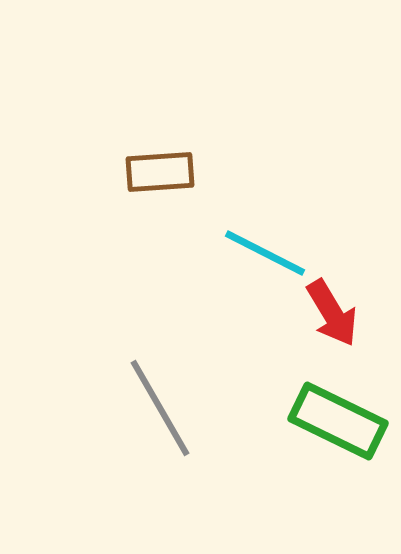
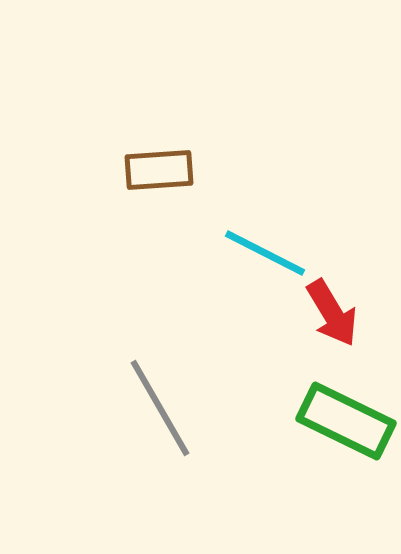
brown rectangle: moved 1 px left, 2 px up
green rectangle: moved 8 px right
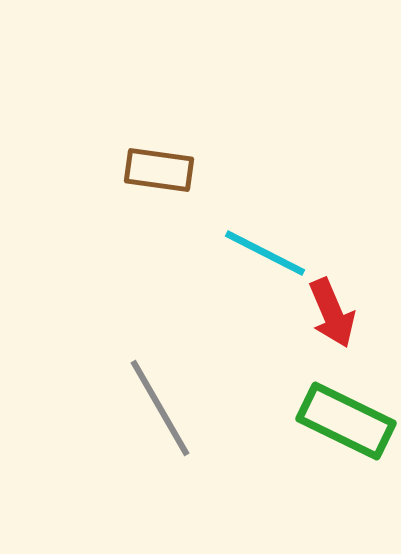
brown rectangle: rotated 12 degrees clockwise
red arrow: rotated 8 degrees clockwise
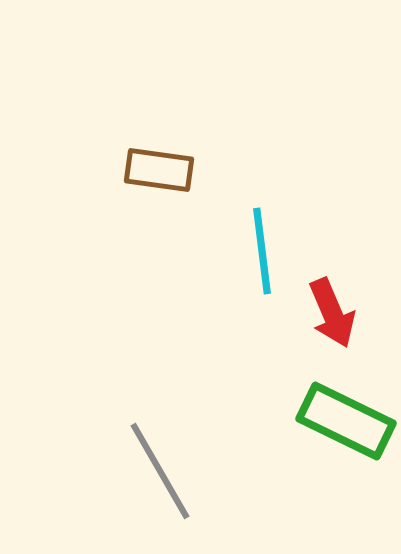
cyan line: moved 3 px left, 2 px up; rotated 56 degrees clockwise
gray line: moved 63 px down
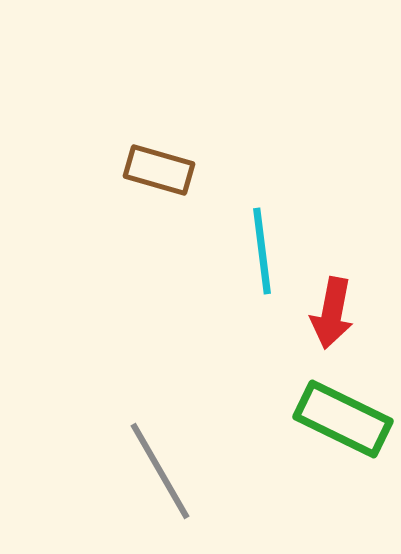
brown rectangle: rotated 8 degrees clockwise
red arrow: rotated 34 degrees clockwise
green rectangle: moved 3 px left, 2 px up
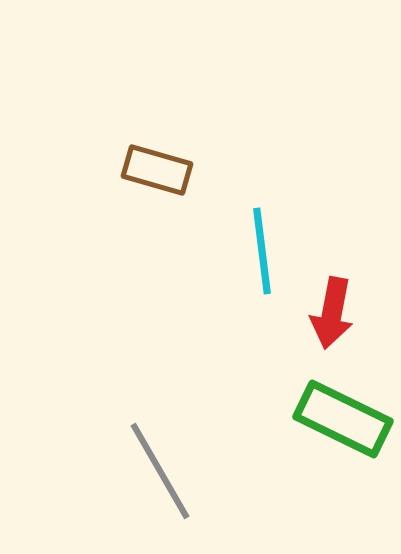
brown rectangle: moved 2 px left
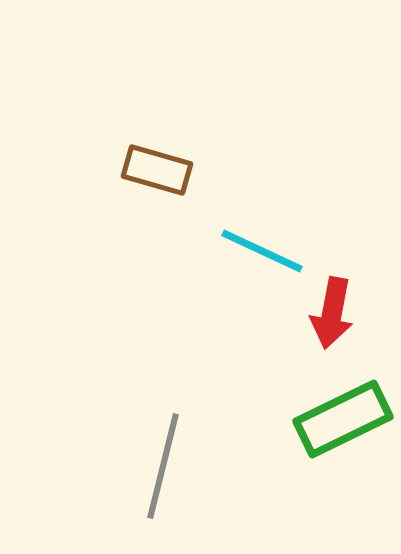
cyan line: rotated 58 degrees counterclockwise
green rectangle: rotated 52 degrees counterclockwise
gray line: moved 3 px right, 5 px up; rotated 44 degrees clockwise
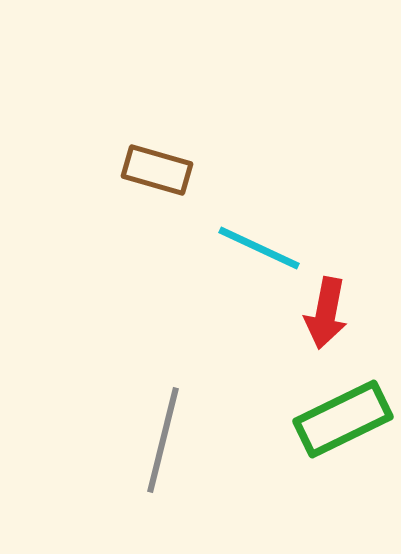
cyan line: moved 3 px left, 3 px up
red arrow: moved 6 px left
gray line: moved 26 px up
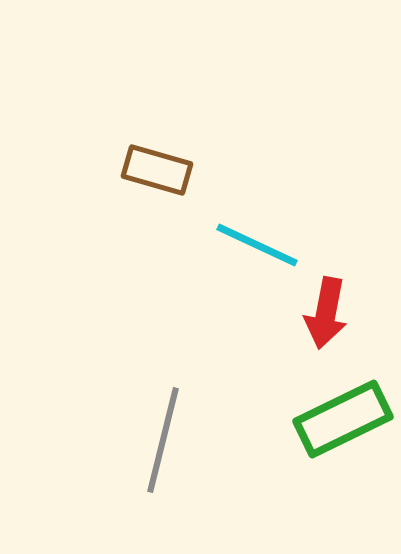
cyan line: moved 2 px left, 3 px up
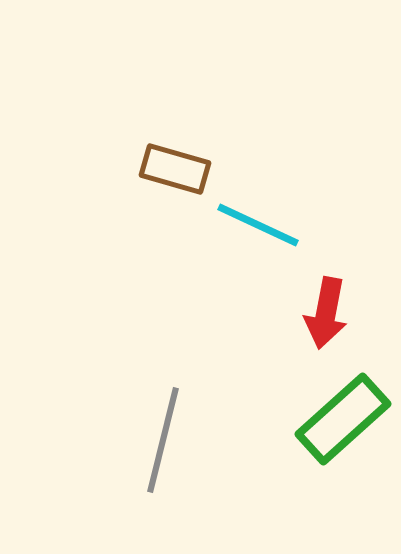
brown rectangle: moved 18 px right, 1 px up
cyan line: moved 1 px right, 20 px up
green rectangle: rotated 16 degrees counterclockwise
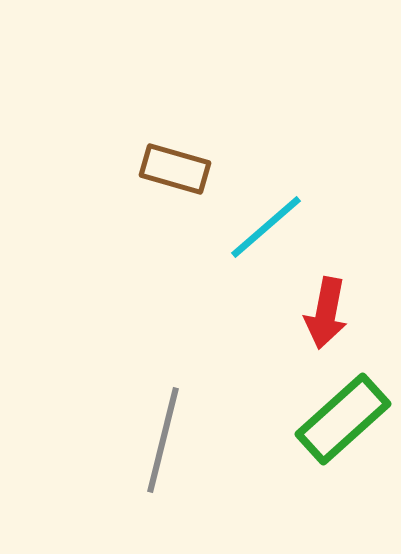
cyan line: moved 8 px right, 2 px down; rotated 66 degrees counterclockwise
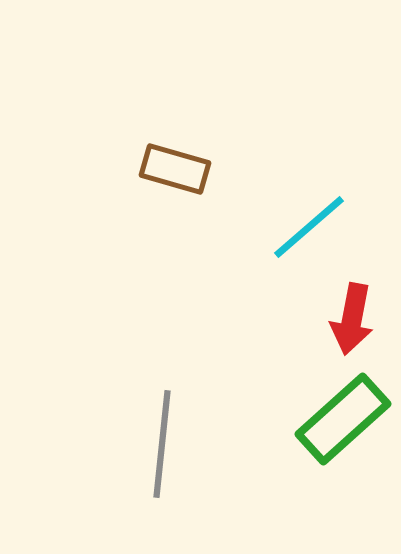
cyan line: moved 43 px right
red arrow: moved 26 px right, 6 px down
gray line: moved 1 px left, 4 px down; rotated 8 degrees counterclockwise
